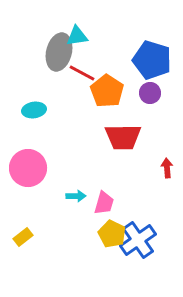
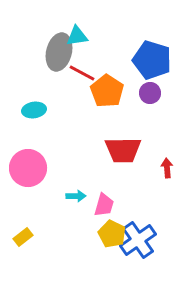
red trapezoid: moved 13 px down
pink trapezoid: moved 2 px down
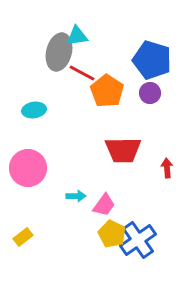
pink trapezoid: rotated 20 degrees clockwise
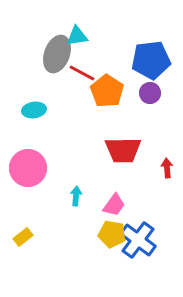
gray ellipse: moved 2 px left, 2 px down; rotated 6 degrees clockwise
blue pentagon: moved 1 px left; rotated 24 degrees counterclockwise
cyan arrow: rotated 84 degrees counterclockwise
pink trapezoid: moved 10 px right
yellow pentagon: rotated 16 degrees counterclockwise
blue cross: rotated 18 degrees counterclockwise
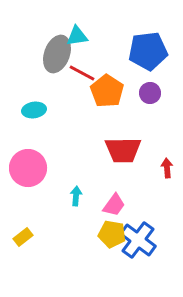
blue pentagon: moved 3 px left, 9 px up
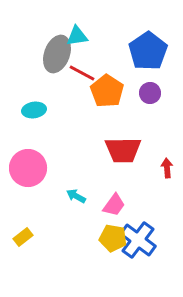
blue pentagon: rotated 27 degrees counterclockwise
cyan arrow: rotated 66 degrees counterclockwise
yellow pentagon: moved 1 px right, 4 px down
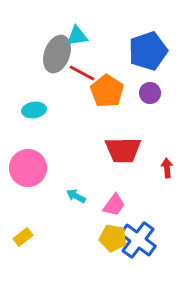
blue pentagon: rotated 15 degrees clockwise
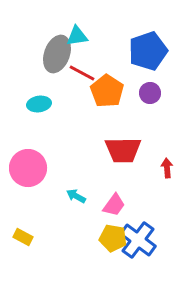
cyan ellipse: moved 5 px right, 6 px up
yellow rectangle: rotated 66 degrees clockwise
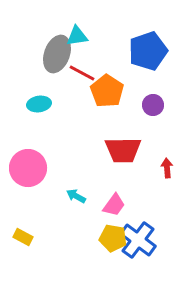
purple circle: moved 3 px right, 12 px down
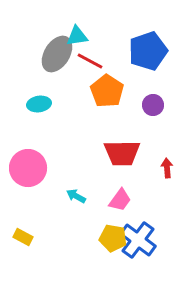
gray ellipse: rotated 12 degrees clockwise
red line: moved 8 px right, 12 px up
red trapezoid: moved 1 px left, 3 px down
pink trapezoid: moved 6 px right, 5 px up
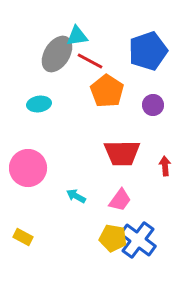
red arrow: moved 2 px left, 2 px up
